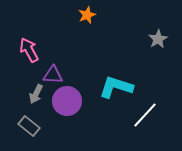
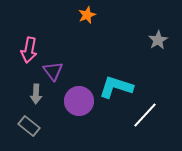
gray star: moved 1 px down
pink arrow: rotated 140 degrees counterclockwise
purple triangle: moved 4 px up; rotated 50 degrees clockwise
gray arrow: rotated 24 degrees counterclockwise
purple circle: moved 12 px right
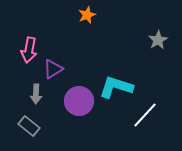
purple triangle: moved 2 px up; rotated 35 degrees clockwise
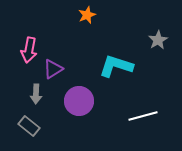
cyan L-shape: moved 21 px up
white line: moved 2 px left, 1 px down; rotated 32 degrees clockwise
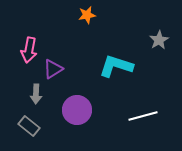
orange star: rotated 12 degrees clockwise
gray star: moved 1 px right
purple circle: moved 2 px left, 9 px down
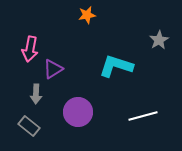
pink arrow: moved 1 px right, 1 px up
purple circle: moved 1 px right, 2 px down
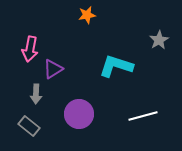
purple circle: moved 1 px right, 2 px down
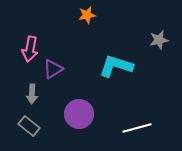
gray star: rotated 18 degrees clockwise
gray arrow: moved 4 px left
white line: moved 6 px left, 12 px down
